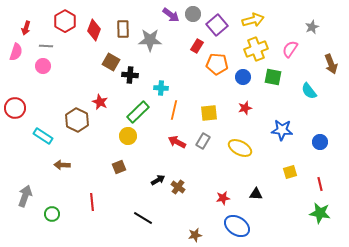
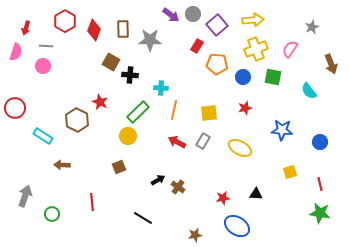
yellow arrow at (253, 20): rotated 10 degrees clockwise
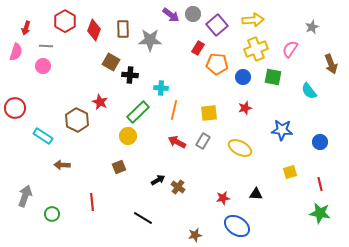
red rectangle at (197, 46): moved 1 px right, 2 px down
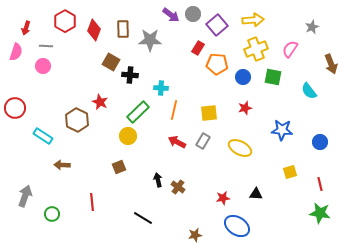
black arrow at (158, 180): rotated 72 degrees counterclockwise
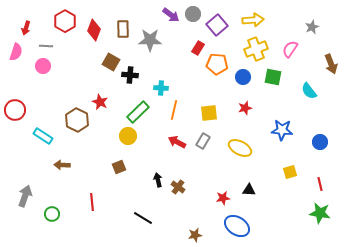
red circle at (15, 108): moved 2 px down
black triangle at (256, 194): moved 7 px left, 4 px up
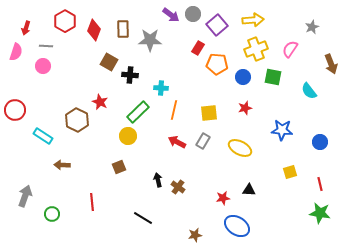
brown square at (111, 62): moved 2 px left
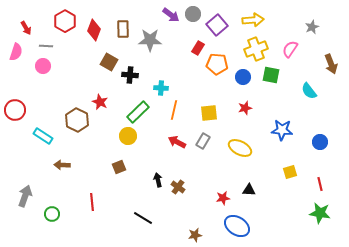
red arrow at (26, 28): rotated 48 degrees counterclockwise
green square at (273, 77): moved 2 px left, 2 px up
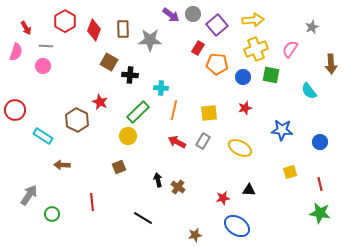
brown arrow at (331, 64): rotated 18 degrees clockwise
gray arrow at (25, 196): moved 4 px right, 1 px up; rotated 15 degrees clockwise
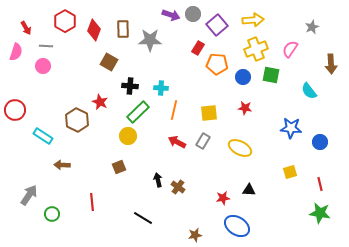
purple arrow at (171, 15): rotated 18 degrees counterclockwise
black cross at (130, 75): moved 11 px down
red star at (245, 108): rotated 24 degrees clockwise
blue star at (282, 130): moved 9 px right, 2 px up
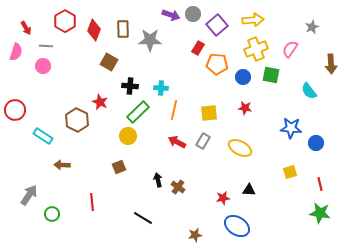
blue circle at (320, 142): moved 4 px left, 1 px down
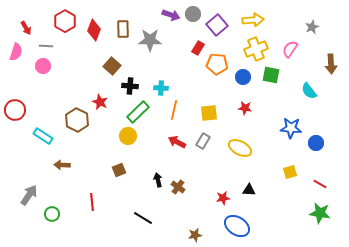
brown square at (109, 62): moved 3 px right, 4 px down; rotated 12 degrees clockwise
brown square at (119, 167): moved 3 px down
red line at (320, 184): rotated 48 degrees counterclockwise
